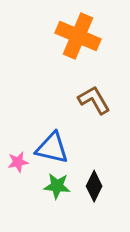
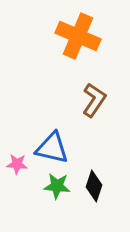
brown L-shape: rotated 64 degrees clockwise
pink star: moved 1 px left, 2 px down; rotated 15 degrees clockwise
black diamond: rotated 8 degrees counterclockwise
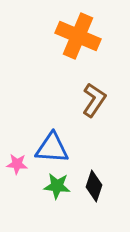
blue triangle: rotated 9 degrees counterclockwise
